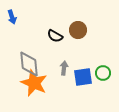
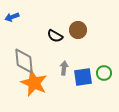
blue arrow: rotated 88 degrees clockwise
gray diamond: moved 5 px left, 3 px up
green circle: moved 1 px right
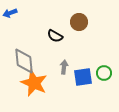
blue arrow: moved 2 px left, 4 px up
brown circle: moved 1 px right, 8 px up
gray arrow: moved 1 px up
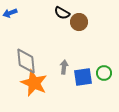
black semicircle: moved 7 px right, 23 px up
gray diamond: moved 2 px right
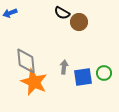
orange star: moved 1 px up
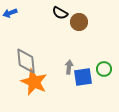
black semicircle: moved 2 px left
gray arrow: moved 5 px right
green circle: moved 4 px up
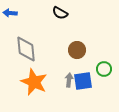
blue arrow: rotated 24 degrees clockwise
brown circle: moved 2 px left, 28 px down
gray diamond: moved 12 px up
gray arrow: moved 13 px down
blue square: moved 4 px down
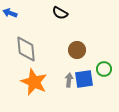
blue arrow: rotated 16 degrees clockwise
blue square: moved 1 px right, 2 px up
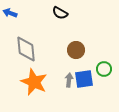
brown circle: moved 1 px left
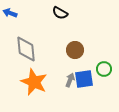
brown circle: moved 1 px left
gray arrow: moved 1 px right; rotated 16 degrees clockwise
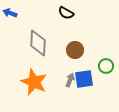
black semicircle: moved 6 px right
gray diamond: moved 12 px right, 6 px up; rotated 8 degrees clockwise
green circle: moved 2 px right, 3 px up
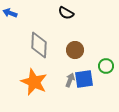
gray diamond: moved 1 px right, 2 px down
